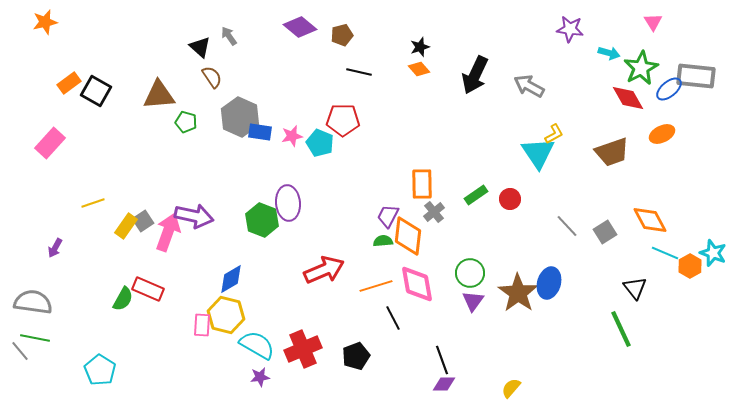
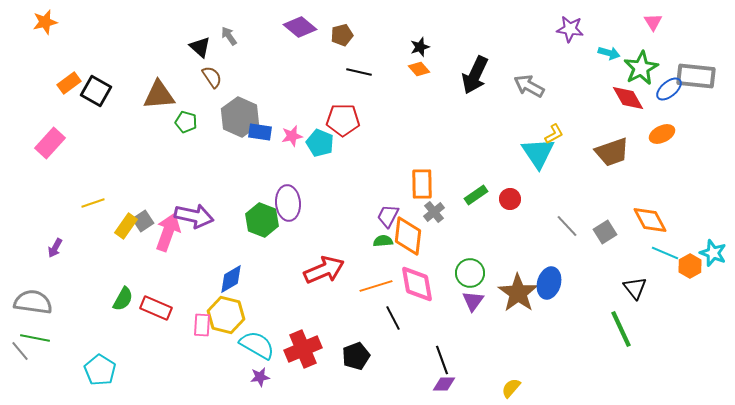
red rectangle at (148, 289): moved 8 px right, 19 px down
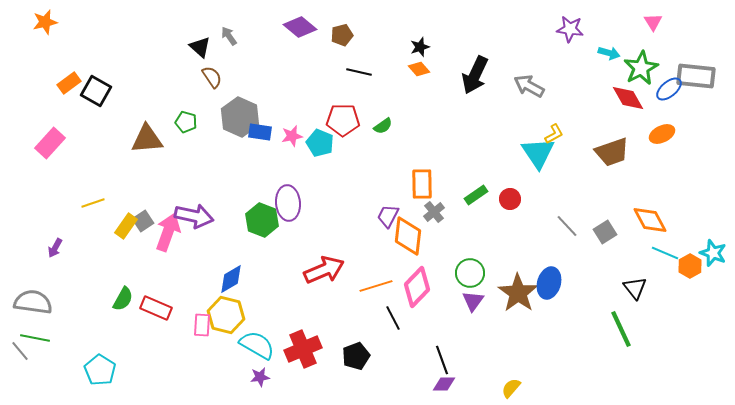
brown triangle at (159, 95): moved 12 px left, 44 px down
green semicircle at (383, 241): moved 115 px up; rotated 150 degrees clockwise
pink diamond at (417, 284): moved 3 px down; rotated 54 degrees clockwise
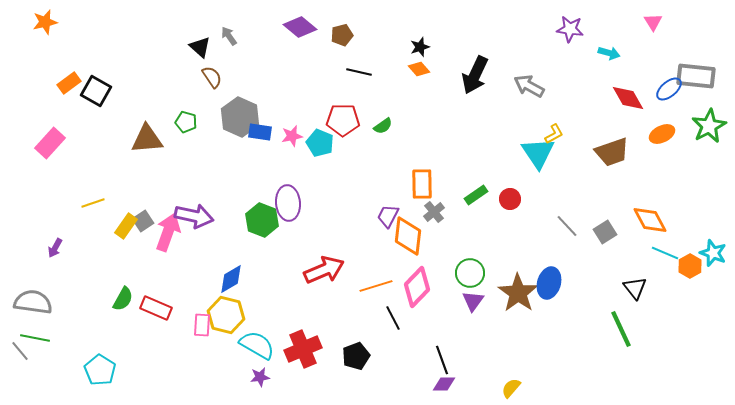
green star at (641, 68): moved 68 px right, 58 px down
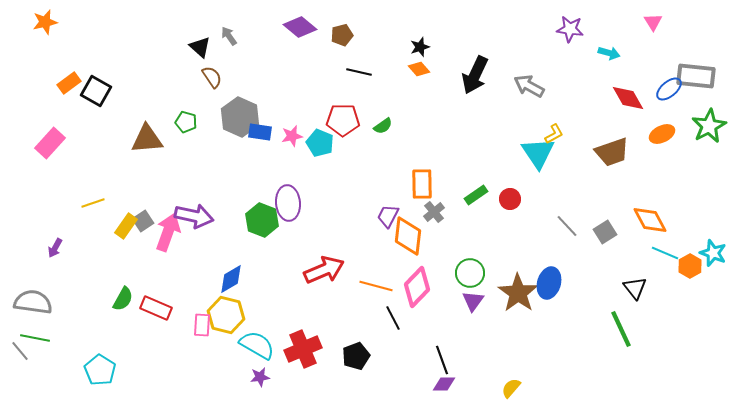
orange line at (376, 286): rotated 32 degrees clockwise
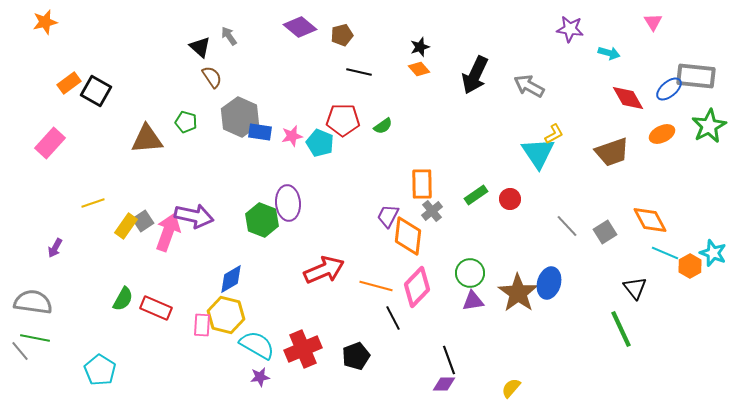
gray cross at (434, 212): moved 2 px left, 1 px up
purple triangle at (473, 301): rotated 45 degrees clockwise
black line at (442, 360): moved 7 px right
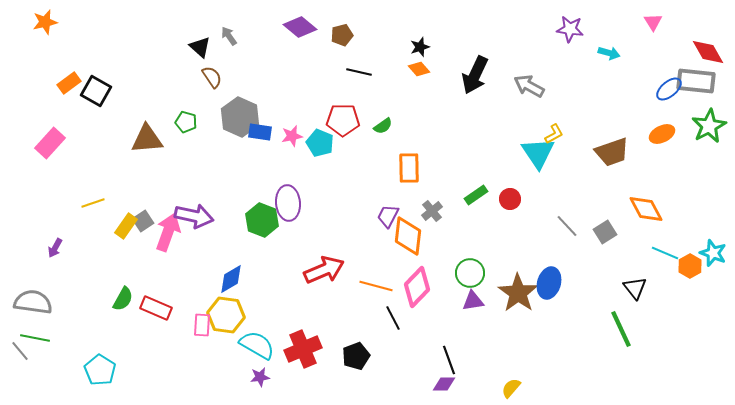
gray rectangle at (696, 76): moved 5 px down
red diamond at (628, 98): moved 80 px right, 46 px up
orange rectangle at (422, 184): moved 13 px left, 16 px up
orange diamond at (650, 220): moved 4 px left, 11 px up
yellow hexagon at (226, 315): rotated 6 degrees counterclockwise
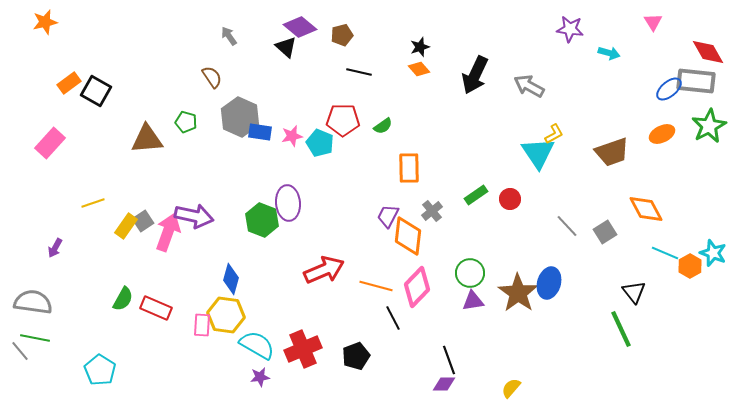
black triangle at (200, 47): moved 86 px right
blue diamond at (231, 279): rotated 44 degrees counterclockwise
black triangle at (635, 288): moved 1 px left, 4 px down
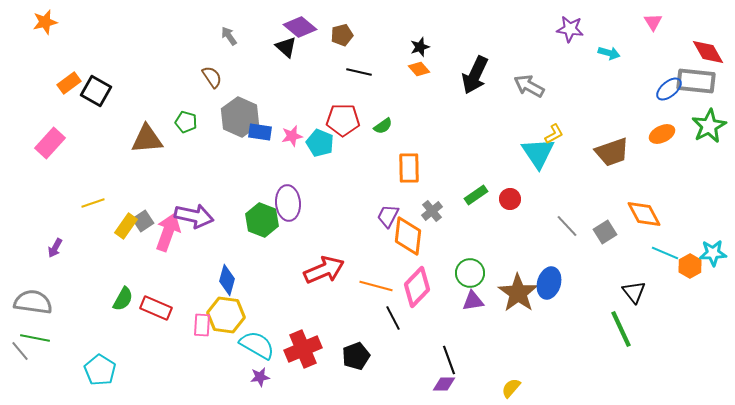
orange diamond at (646, 209): moved 2 px left, 5 px down
cyan star at (713, 253): rotated 24 degrees counterclockwise
blue diamond at (231, 279): moved 4 px left, 1 px down
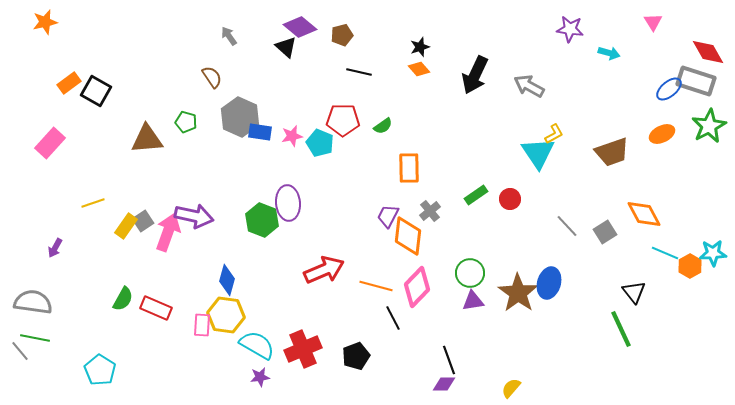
gray rectangle at (696, 81): rotated 12 degrees clockwise
gray cross at (432, 211): moved 2 px left
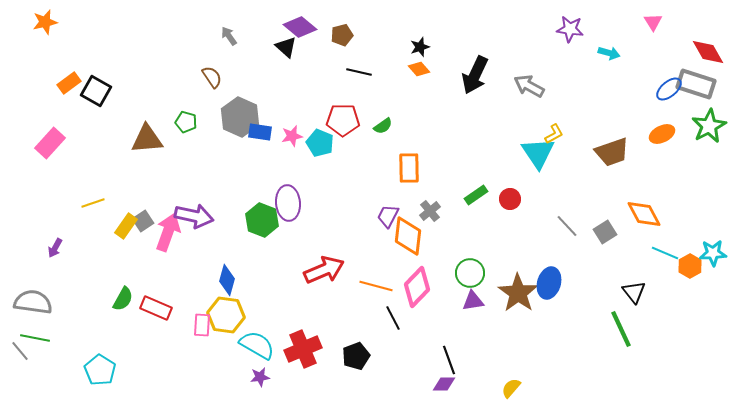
gray rectangle at (696, 81): moved 3 px down
